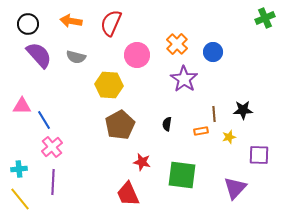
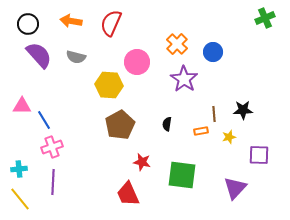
pink circle: moved 7 px down
pink cross: rotated 20 degrees clockwise
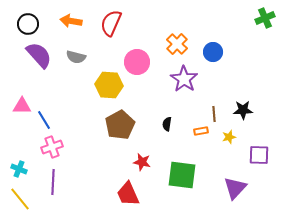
cyan cross: rotated 28 degrees clockwise
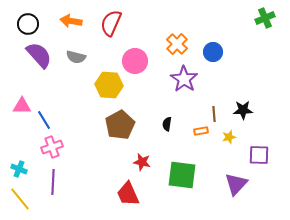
pink circle: moved 2 px left, 1 px up
purple triangle: moved 1 px right, 4 px up
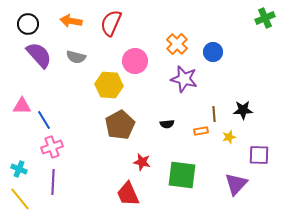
purple star: rotated 20 degrees counterclockwise
black semicircle: rotated 104 degrees counterclockwise
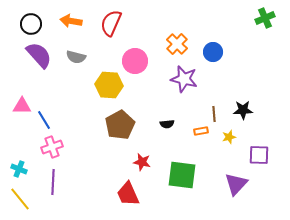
black circle: moved 3 px right
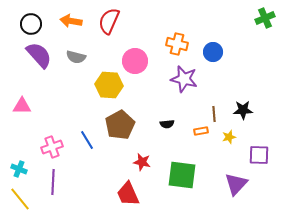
red semicircle: moved 2 px left, 2 px up
orange cross: rotated 30 degrees counterclockwise
blue line: moved 43 px right, 20 px down
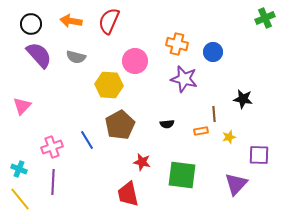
pink triangle: rotated 48 degrees counterclockwise
black star: moved 11 px up; rotated 12 degrees clockwise
red trapezoid: rotated 12 degrees clockwise
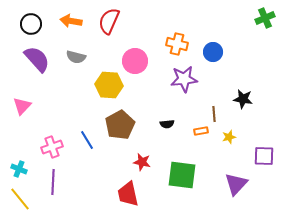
purple semicircle: moved 2 px left, 4 px down
purple star: rotated 20 degrees counterclockwise
purple square: moved 5 px right, 1 px down
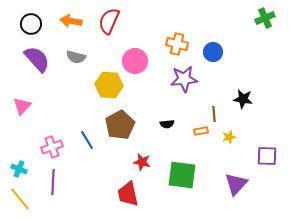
purple square: moved 3 px right
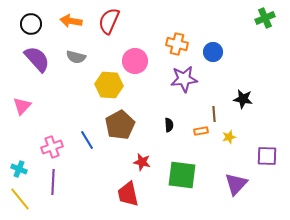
black semicircle: moved 2 px right, 1 px down; rotated 88 degrees counterclockwise
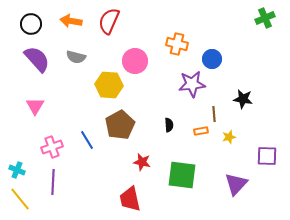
blue circle: moved 1 px left, 7 px down
purple star: moved 8 px right, 5 px down
pink triangle: moved 13 px right; rotated 12 degrees counterclockwise
cyan cross: moved 2 px left, 1 px down
red trapezoid: moved 2 px right, 5 px down
